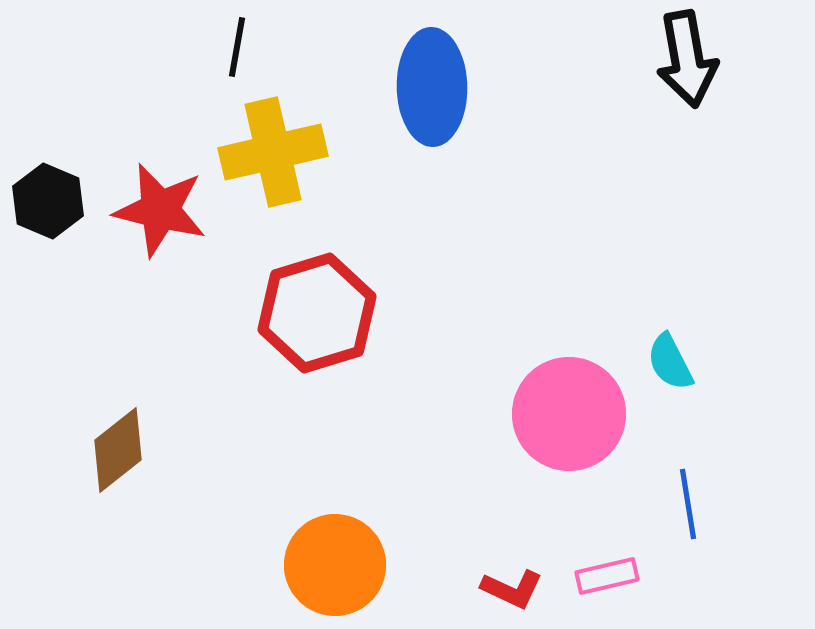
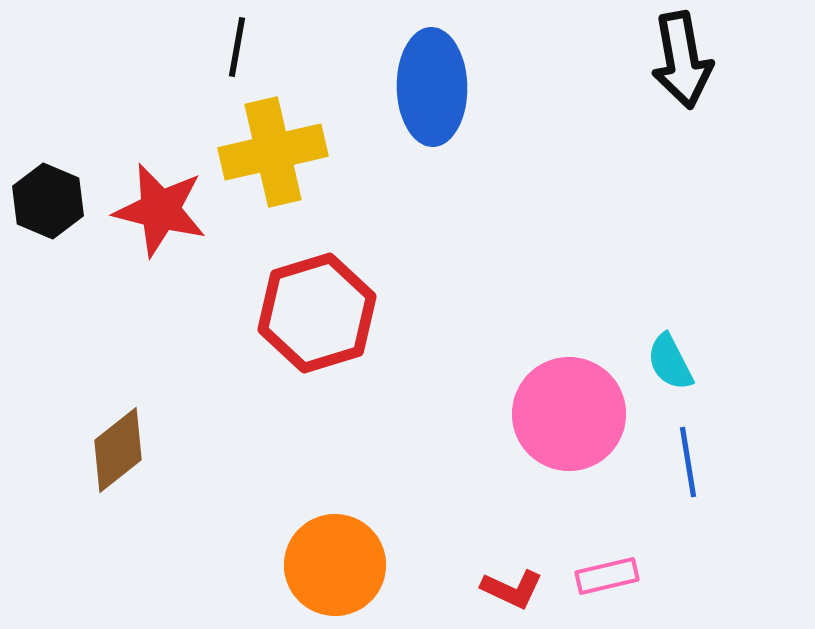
black arrow: moved 5 px left, 1 px down
blue line: moved 42 px up
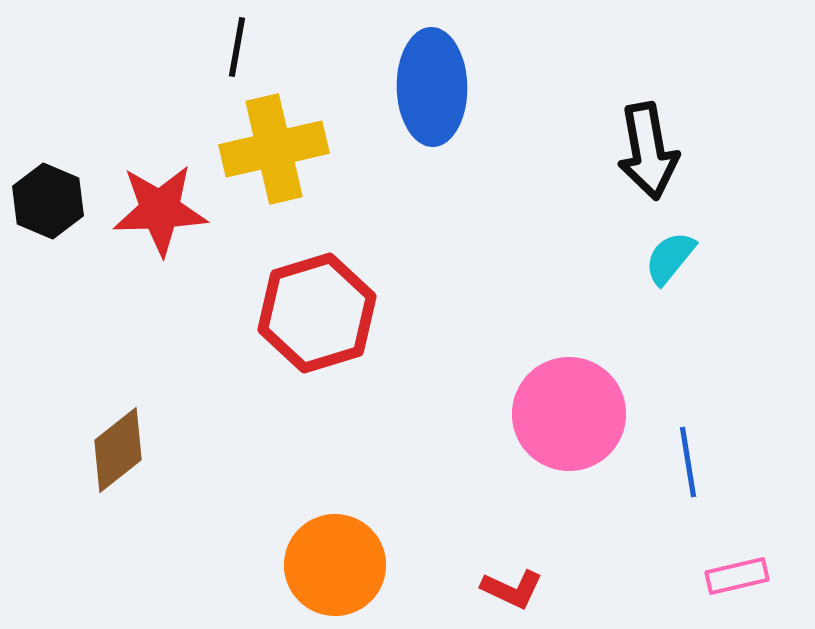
black arrow: moved 34 px left, 91 px down
yellow cross: moved 1 px right, 3 px up
red star: rotated 16 degrees counterclockwise
cyan semicircle: moved 104 px up; rotated 66 degrees clockwise
pink rectangle: moved 130 px right
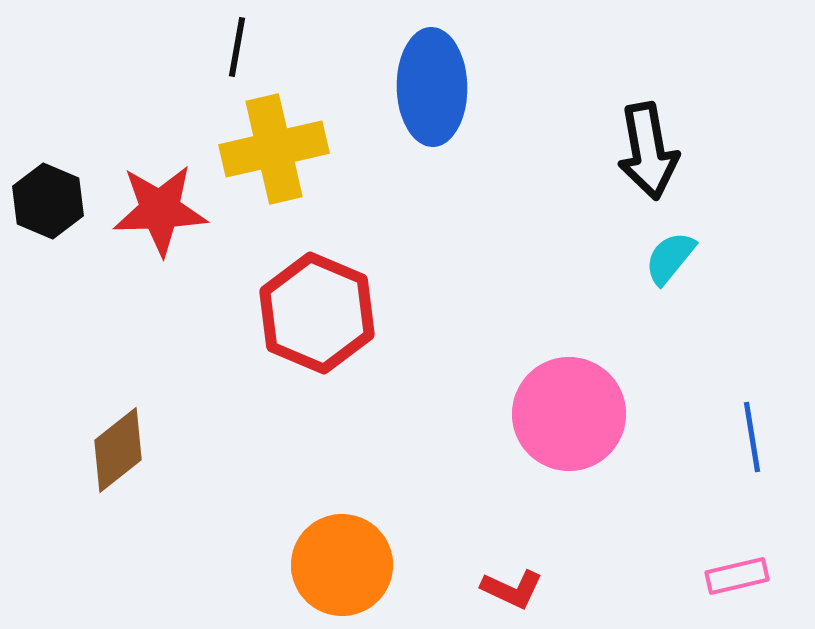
red hexagon: rotated 20 degrees counterclockwise
blue line: moved 64 px right, 25 px up
orange circle: moved 7 px right
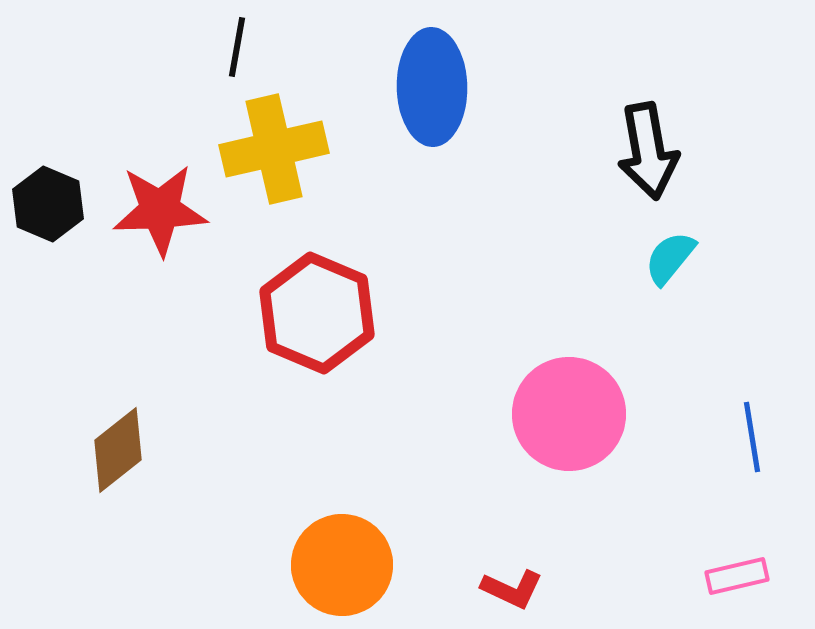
black hexagon: moved 3 px down
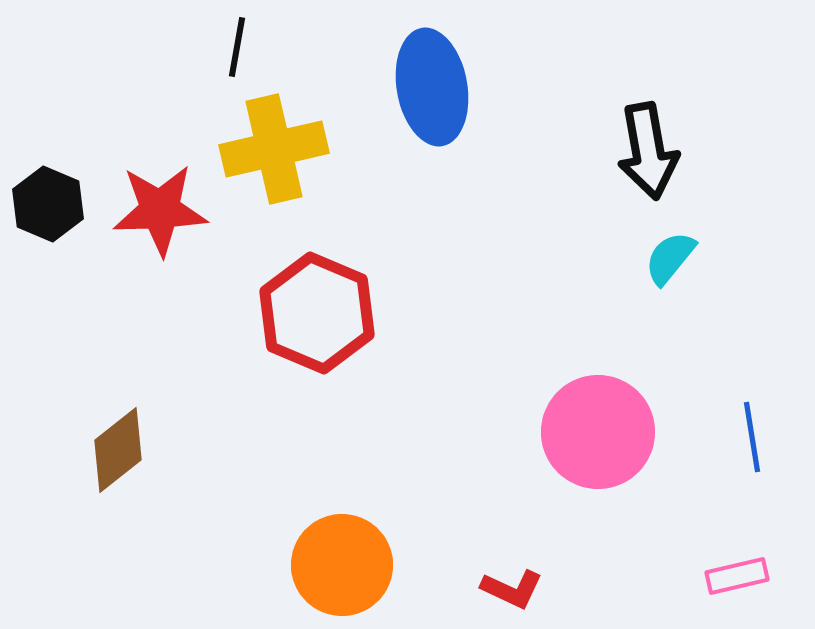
blue ellipse: rotated 9 degrees counterclockwise
pink circle: moved 29 px right, 18 px down
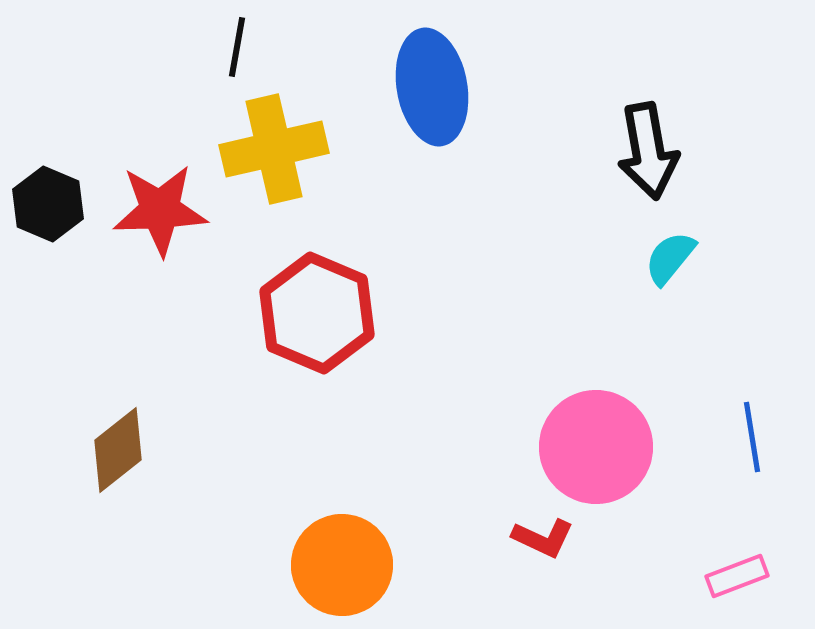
pink circle: moved 2 px left, 15 px down
pink rectangle: rotated 8 degrees counterclockwise
red L-shape: moved 31 px right, 51 px up
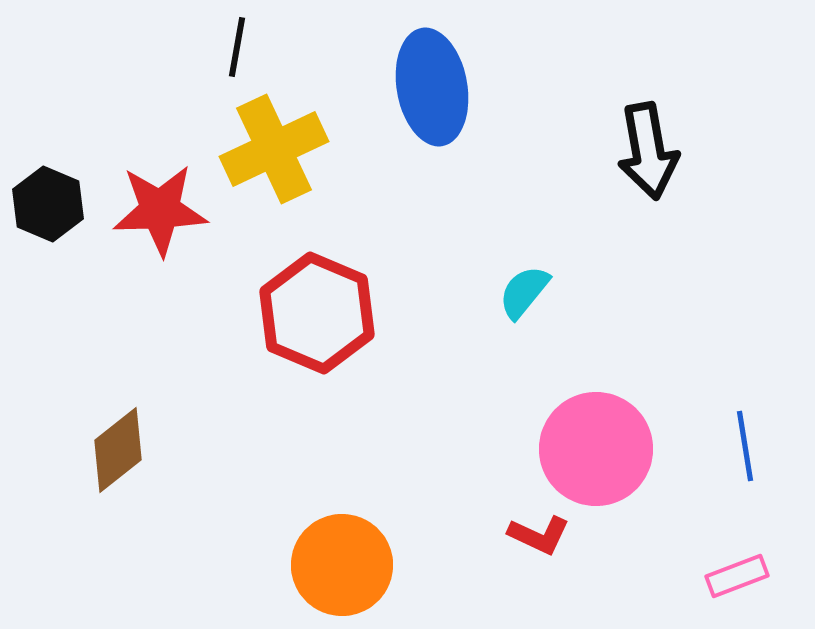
yellow cross: rotated 12 degrees counterclockwise
cyan semicircle: moved 146 px left, 34 px down
blue line: moved 7 px left, 9 px down
pink circle: moved 2 px down
red L-shape: moved 4 px left, 3 px up
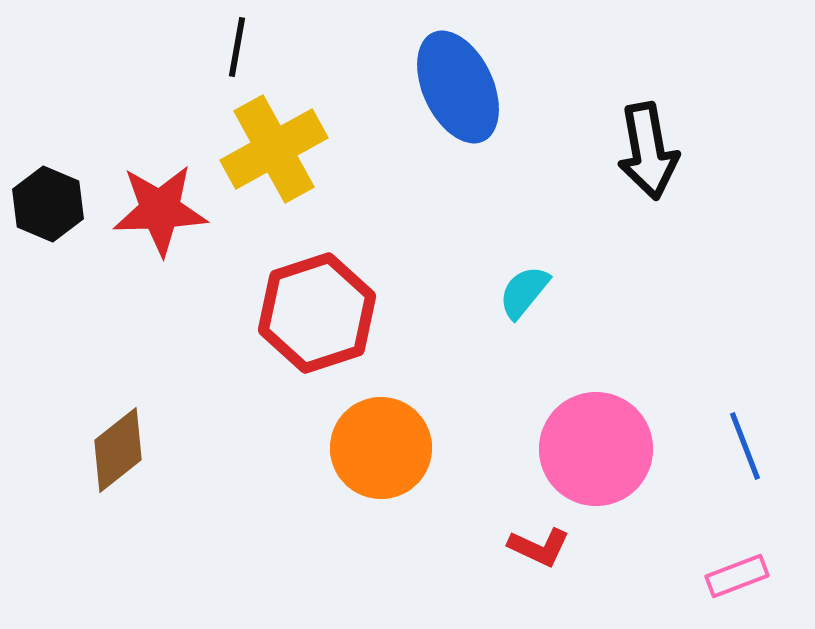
blue ellipse: moved 26 px right; rotated 15 degrees counterclockwise
yellow cross: rotated 4 degrees counterclockwise
red hexagon: rotated 19 degrees clockwise
blue line: rotated 12 degrees counterclockwise
red L-shape: moved 12 px down
orange circle: moved 39 px right, 117 px up
